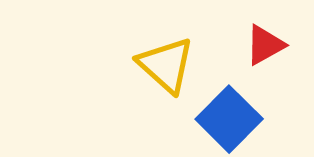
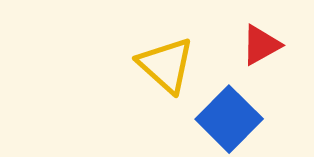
red triangle: moved 4 px left
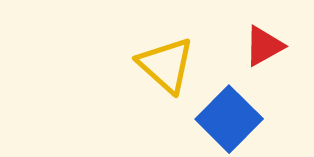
red triangle: moved 3 px right, 1 px down
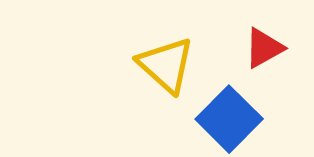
red triangle: moved 2 px down
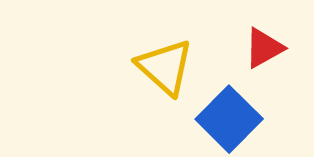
yellow triangle: moved 1 px left, 2 px down
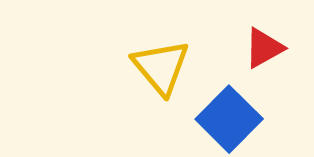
yellow triangle: moved 4 px left; rotated 8 degrees clockwise
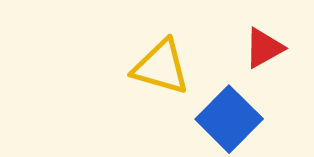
yellow triangle: rotated 34 degrees counterclockwise
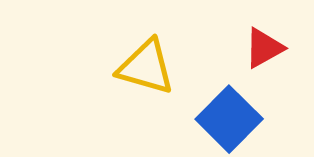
yellow triangle: moved 15 px left
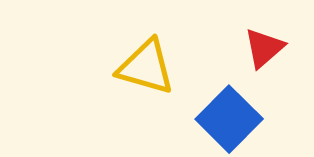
red triangle: rotated 12 degrees counterclockwise
